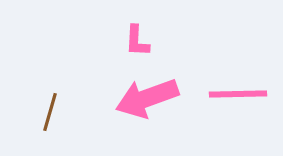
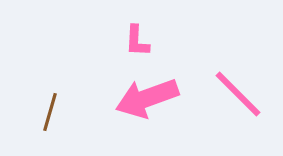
pink line: rotated 46 degrees clockwise
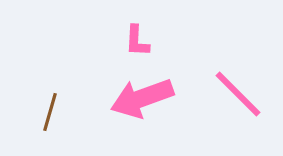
pink arrow: moved 5 px left
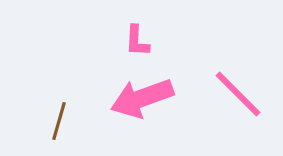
brown line: moved 9 px right, 9 px down
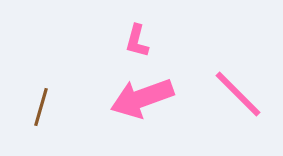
pink L-shape: rotated 12 degrees clockwise
brown line: moved 18 px left, 14 px up
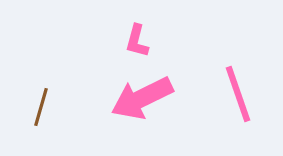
pink line: rotated 26 degrees clockwise
pink arrow: rotated 6 degrees counterclockwise
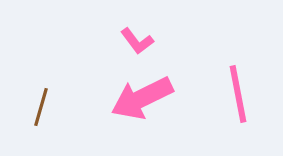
pink L-shape: rotated 52 degrees counterclockwise
pink line: rotated 8 degrees clockwise
